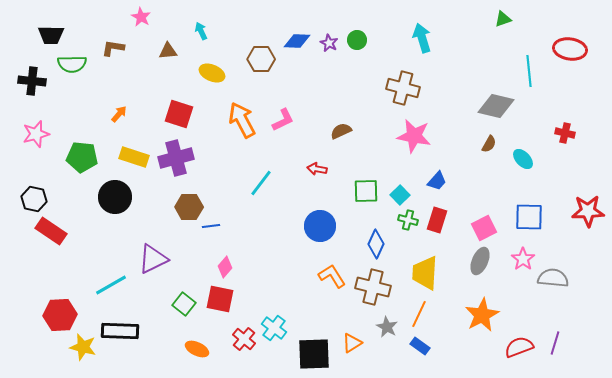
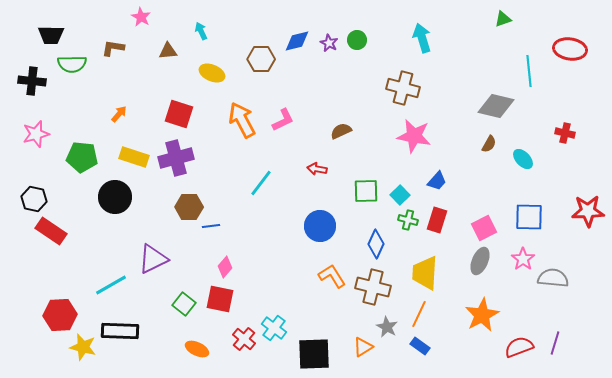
blue diamond at (297, 41): rotated 16 degrees counterclockwise
orange triangle at (352, 343): moved 11 px right, 4 px down
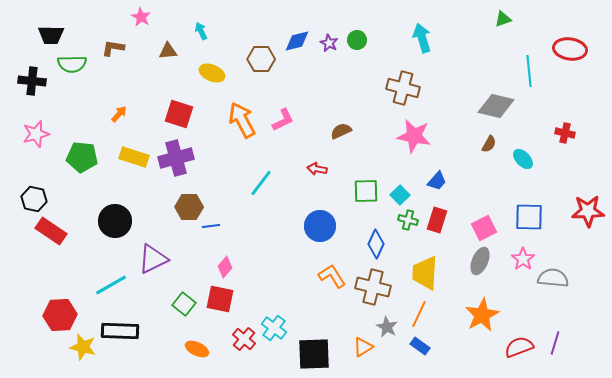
black circle at (115, 197): moved 24 px down
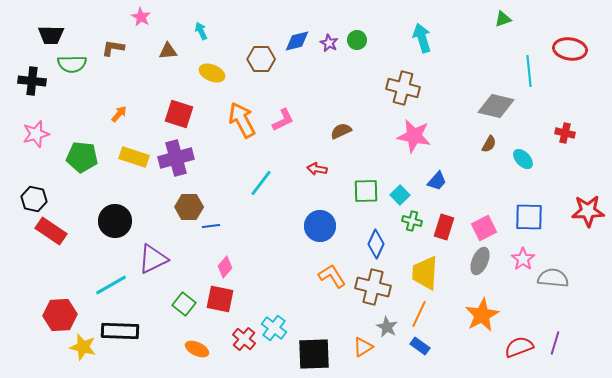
green cross at (408, 220): moved 4 px right, 1 px down
red rectangle at (437, 220): moved 7 px right, 7 px down
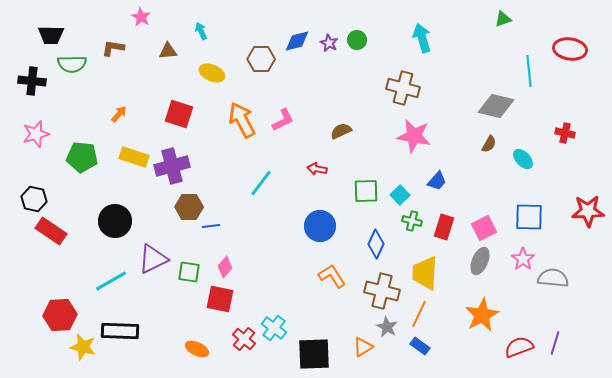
purple cross at (176, 158): moved 4 px left, 8 px down
cyan line at (111, 285): moved 4 px up
brown cross at (373, 287): moved 9 px right, 4 px down
green square at (184, 304): moved 5 px right, 32 px up; rotated 30 degrees counterclockwise
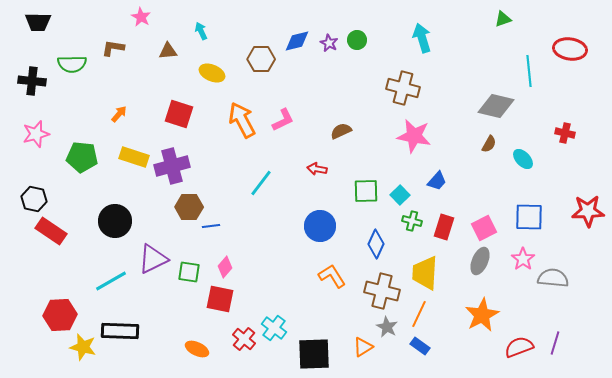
black trapezoid at (51, 35): moved 13 px left, 13 px up
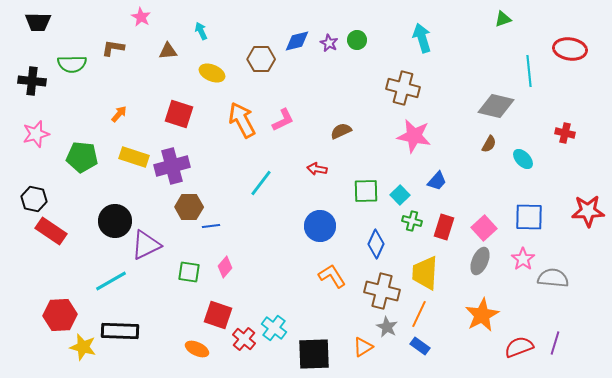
pink square at (484, 228): rotated 15 degrees counterclockwise
purple triangle at (153, 259): moved 7 px left, 14 px up
red square at (220, 299): moved 2 px left, 16 px down; rotated 8 degrees clockwise
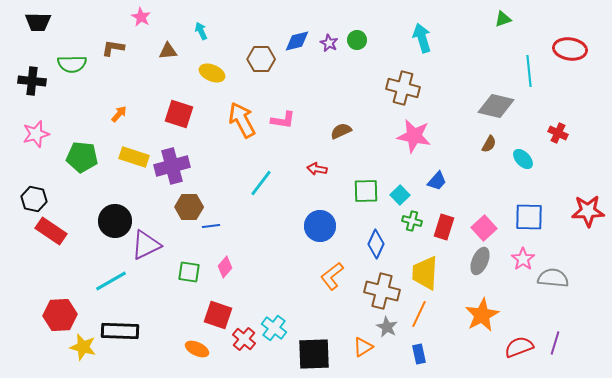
pink L-shape at (283, 120): rotated 35 degrees clockwise
red cross at (565, 133): moved 7 px left; rotated 12 degrees clockwise
orange L-shape at (332, 276): rotated 96 degrees counterclockwise
blue rectangle at (420, 346): moved 1 px left, 8 px down; rotated 42 degrees clockwise
